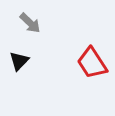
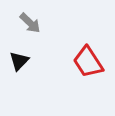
red trapezoid: moved 4 px left, 1 px up
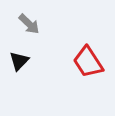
gray arrow: moved 1 px left, 1 px down
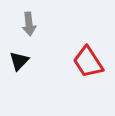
gray arrow: rotated 40 degrees clockwise
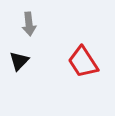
red trapezoid: moved 5 px left
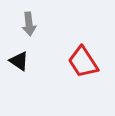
black triangle: rotated 40 degrees counterclockwise
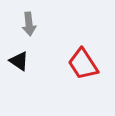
red trapezoid: moved 2 px down
